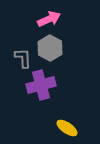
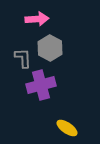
pink arrow: moved 12 px left; rotated 20 degrees clockwise
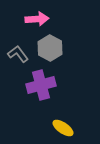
gray L-shape: moved 5 px left, 4 px up; rotated 35 degrees counterclockwise
yellow ellipse: moved 4 px left
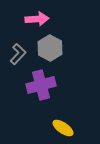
gray L-shape: rotated 80 degrees clockwise
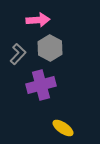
pink arrow: moved 1 px right, 1 px down
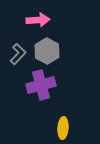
gray hexagon: moved 3 px left, 3 px down
yellow ellipse: rotated 60 degrees clockwise
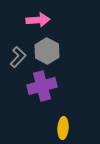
gray L-shape: moved 3 px down
purple cross: moved 1 px right, 1 px down
